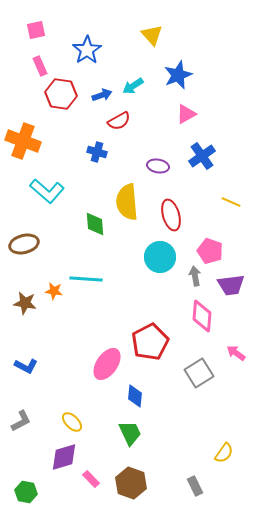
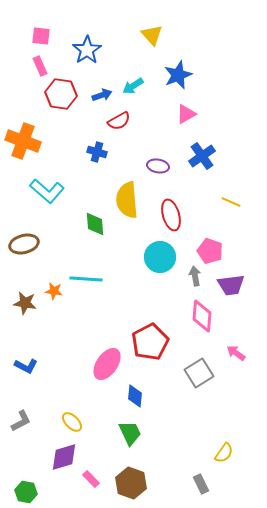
pink square at (36, 30): moved 5 px right, 6 px down; rotated 18 degrees clockwise
yellow semicircle at (127, 202): moved 2 px up
gray rectangle at (195, 486): moved 6 px right, 2 px up
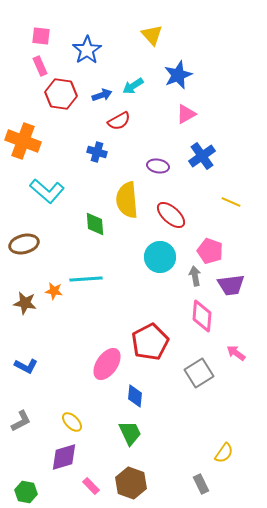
red ellipse at (171, 215): rotated 32 degrees counterclockwise
cyan line at (86, 279): rotated 8 degrees counterclockwise
pink rectangle at (91, 479): moved 7 px down
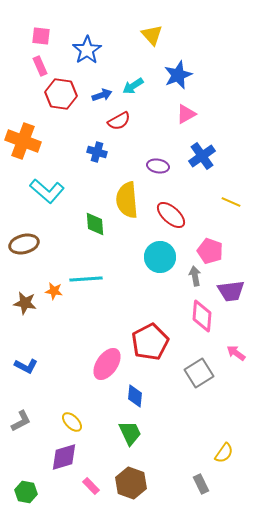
purple trapezoid at (231, 285): moved 6 px down
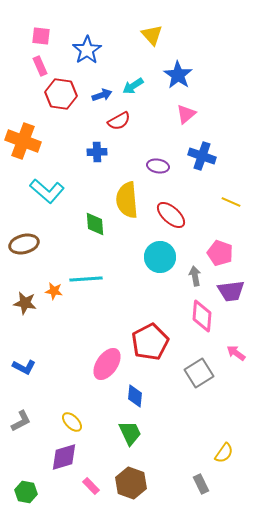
blue star at (178, 75): rotated 16 degrees counterclockwise
pink triangle at (186, 114): rotated 10 degrees counterclockwise
blue cross at (97, 152): rotated 18 degrees counterclockwise
blue cross at (202, 156): rotated 36 degrees counterclockwise
pink pentagon at (210, 251): moved 10 px right, 2 px down
blue L-shape at (26, 366): moved 2 px left, 1 px down
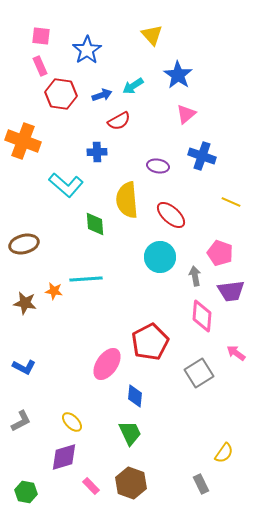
cyan L-shape at (47, 191): moved 19 px right, 6 px up
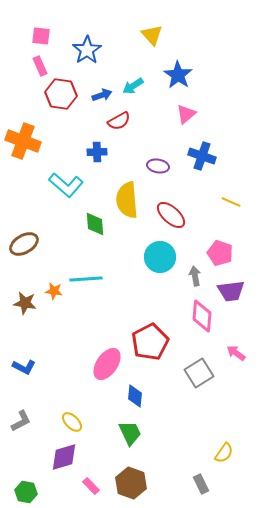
brown ellipse at (24, 244): rotated 16 degrees counterclockwise
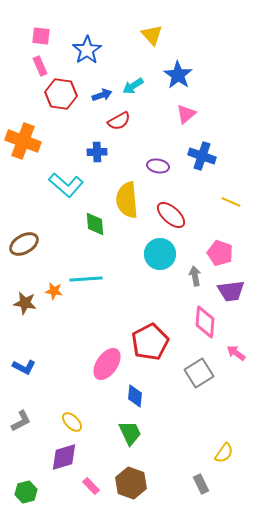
cyan circle at (160, 257): moved 3 px up
pink diamond at (202, 316): moved 3 px right, 6 px down
green hexagon at (26, 492): rotated 25 degrees counterclockwise
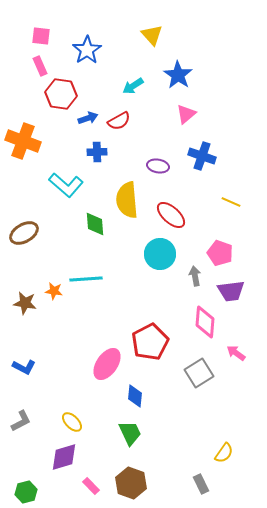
blue arrow at (102, 95): moved 14 px left, 23 px down
brown ellipse at (24, 244): moved 11 px up
